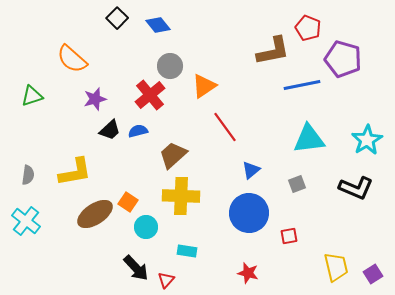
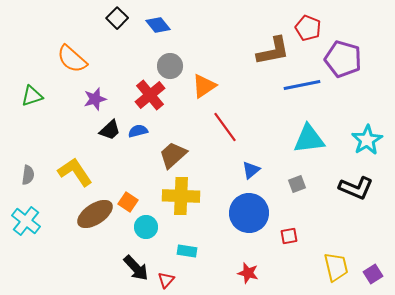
yellow L-shape: rotated 114 degrees counterclockwise
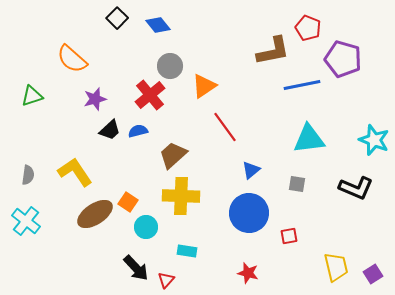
cyan star: moved 7 px right; rotated 20 degrees counterclockwise
gray square: rotated 30 degrees clockwise
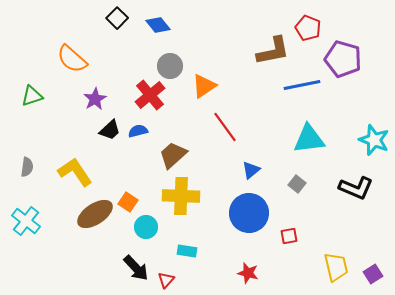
purple star: rotated 15 degrees counterclockwise
gray semicircle: moved 1 px left, 8 px up
gray square: rotated 30 degrees clockwise
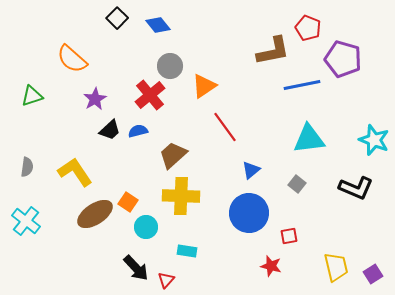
red star: moved 23 px right, 7 px up
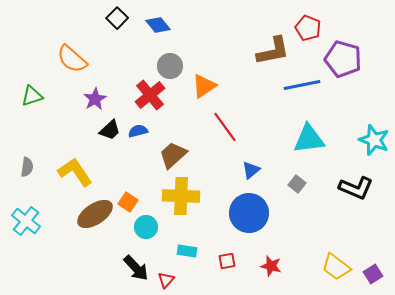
red square: moved 62 px left, 25 px down
yellow trapezoid: rotated 140 degrees clockwise
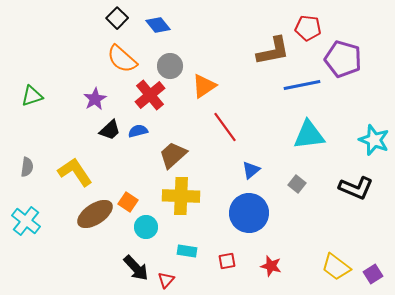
red pentagon: rotated 15 degrees counterclockwise
orange semicircle: moved 50 px right
cyan triangle: moved 4 px up
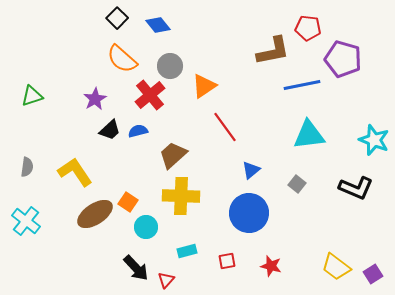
cyan rectangle: rotated 24 degrees counterclockwise
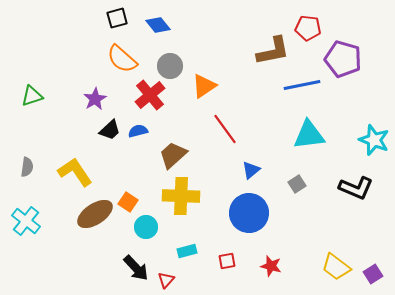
black square: rotated 30 degrees clockwise
red line: moved 2 px down
gray square: rotated 18 degrees clockwise
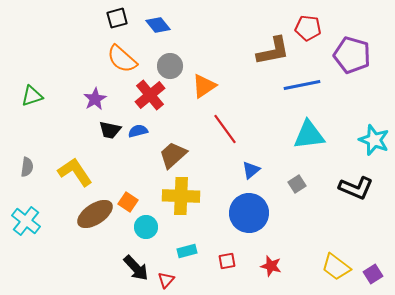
purple pentagon: moved 9 px right, 4 px up
black trapezoid: rotated 55 degrees clockwise
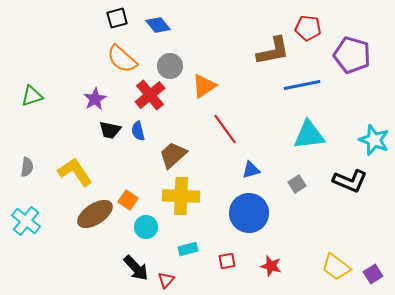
blue semicircle: rotated 90 degrees counterclockwise
blue triangle: rotated 24 degrees clockwise
black L-shape: moved 6 px left, 7 px up
orange square: moved 2 px up
cyan rectangle: moved 1 px right, 2 px up
